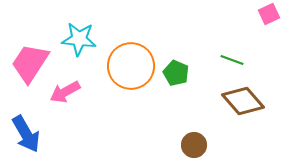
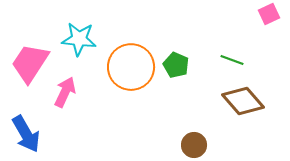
orange circle: moved 1 px down
green pentagon: moved 8 px up
pink arrow: rotated 144 degrees clockwise
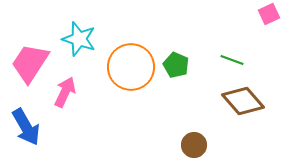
cyan star: rotated 12 degrees clockwise
blue arrow: moved 7 px up
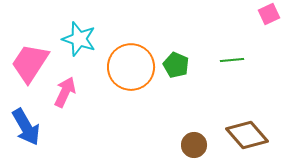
green line: rotated 25 degrees counterclockwise
brown diamond: moved 4 px right, 34 px down
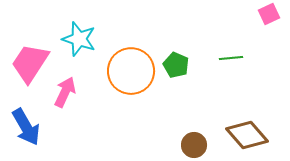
green line: moved 1 px left, 2 px up
orange circle: moved 4 px down
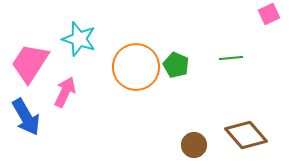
orange circle: moved 5 px right, 4 px up
blue arrow: moved 10 px up
brown diamond: moved 1 px left
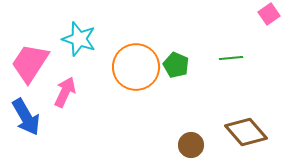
pink square: rotated 10 degrees counterclockwise
brown diamond: moved 3 px up
brown circle: moved 3 px left
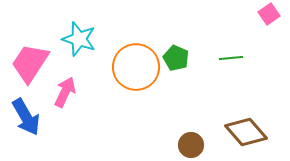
green pentagon: moved 7 px up
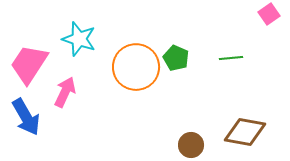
pink trapezoid: moved 1 px left, 1 px down
brown diamond: moved 1 px left; rotated 39 degrees counterclockwise
